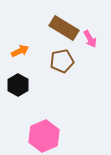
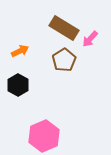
pink arrow: rotated 72 degrees clockwise
brown pentagon: moved 2 px right, 1 px up; rotated 20 degrees counterclockwise
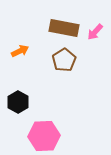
brown rectangle: rotated 20 degrees counterclockwise
pink arrow: moved 5 px right, 7 px up
black hexagon: moved 17 px down
pink hexagon: rotated 20 degrees clockwise
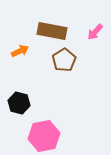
brown rectangle: moved 12 px left, 3 px down
black hexagon: moved 1 px right, 1 px down; rotated 15 degrees counterclockwise
pink hexagon: rotated 8 degrees counterclockwise
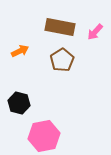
brown rectangle: moved 8 px right, 4 px up
brown pentagon: moved 2 px left
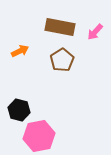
black hexagon: moved 7 px down
pink hexagon: moved 5 px left
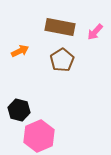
pink hexagon: rotated 12 degrees counterclockwise
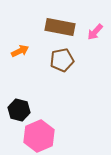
brown pentagon: rotated 20 degrees clockwise
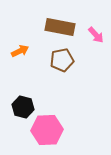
pink arrow: moved 1 px right, 3 px down; rotated 84 degrees counterclockwise
black hexagon: moved 4 px right, 3 px up
pink hexagon: moved 8 px right, 6 px up; rotated 20 degrees clockwise
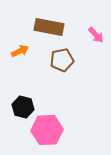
brown rectangle: moved 11 px left
